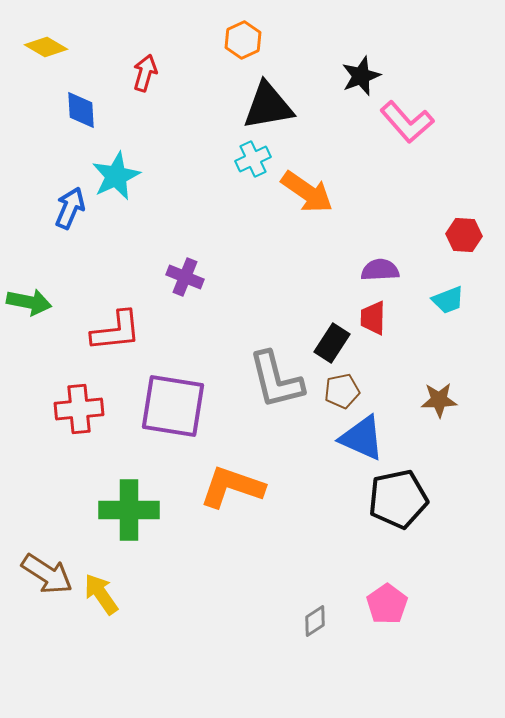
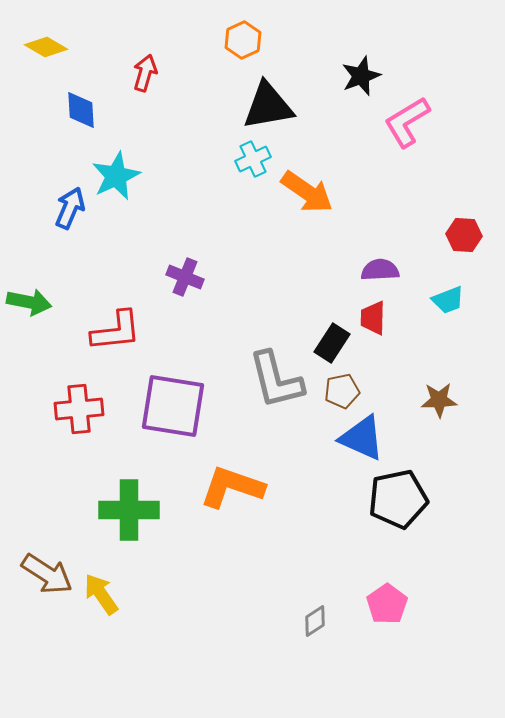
pink L-shape: rotated 100 degrees clockwise
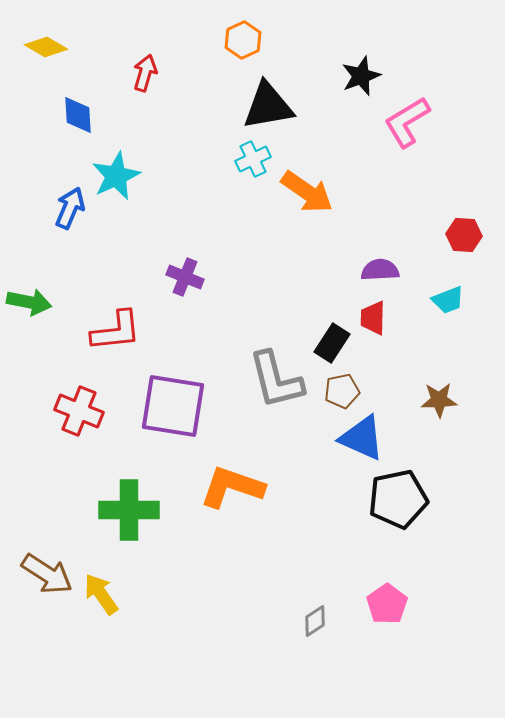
blue diamond: moved 3 px left, 5 px down
red cross: moved 2 px down; rotated 27 degrees clockwise
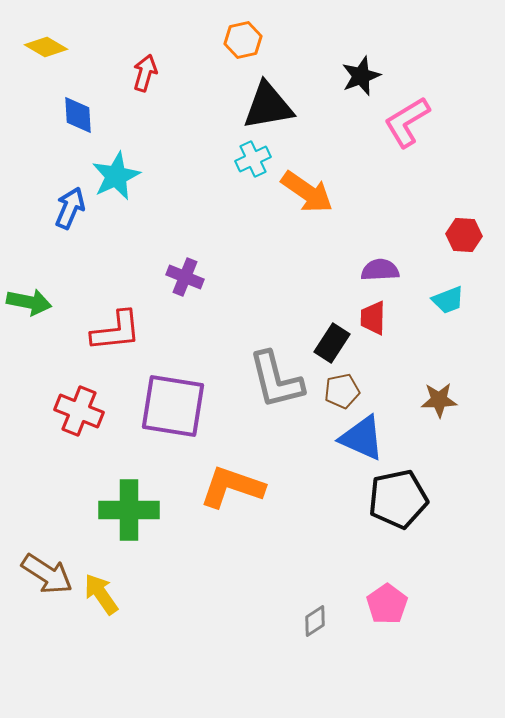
orange hexagon: rotated 12 degrees clockwise
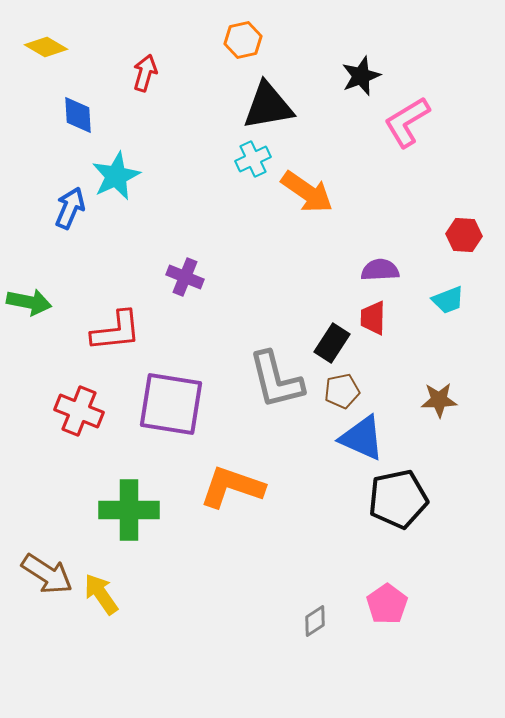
purple square: moved 2 px left, 2 px up
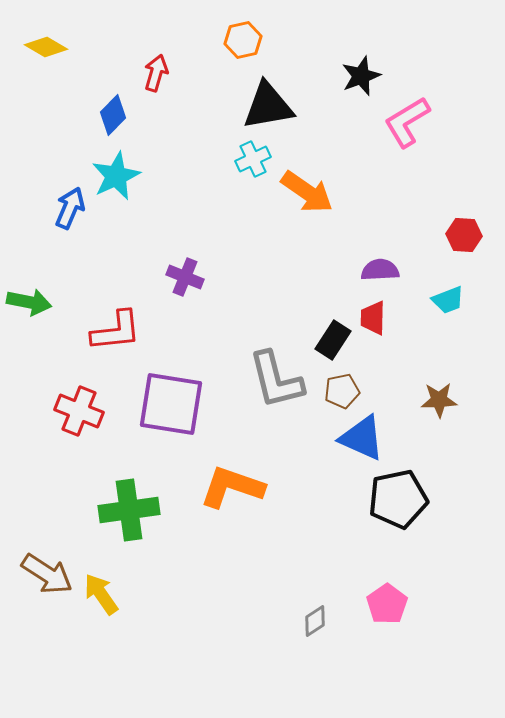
red arrow: moved 11 px right
blue diamond: moved 35 px right; rotated 48 degrees clockwise
black rectangle: moved 1 px right, 3 px up
green cross: rotated 8 degrees counterclockwise
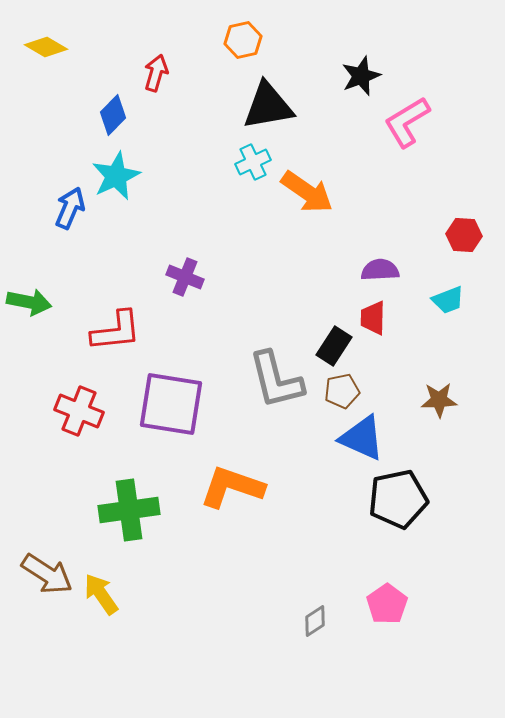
cyan cross: moved 3 px down
black rectangle: moved 1 px right, 6 px down
